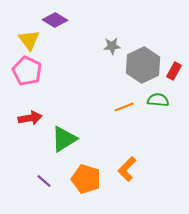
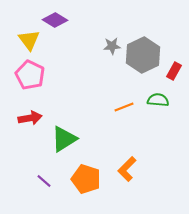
gray hexagon: moved 10 px up
pink pentagon: moved 3 px right, 4 px down
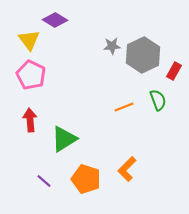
pink pentagon: moved 1 px right
green semicircle: rotated 65 degrees clockwise
red arrow: moved 2 px down; rotated 85 degrees counterclockwise
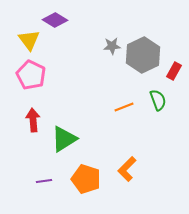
red arrow: moved 3 px right
purple line: rotated 49 degrees counterclockwise
